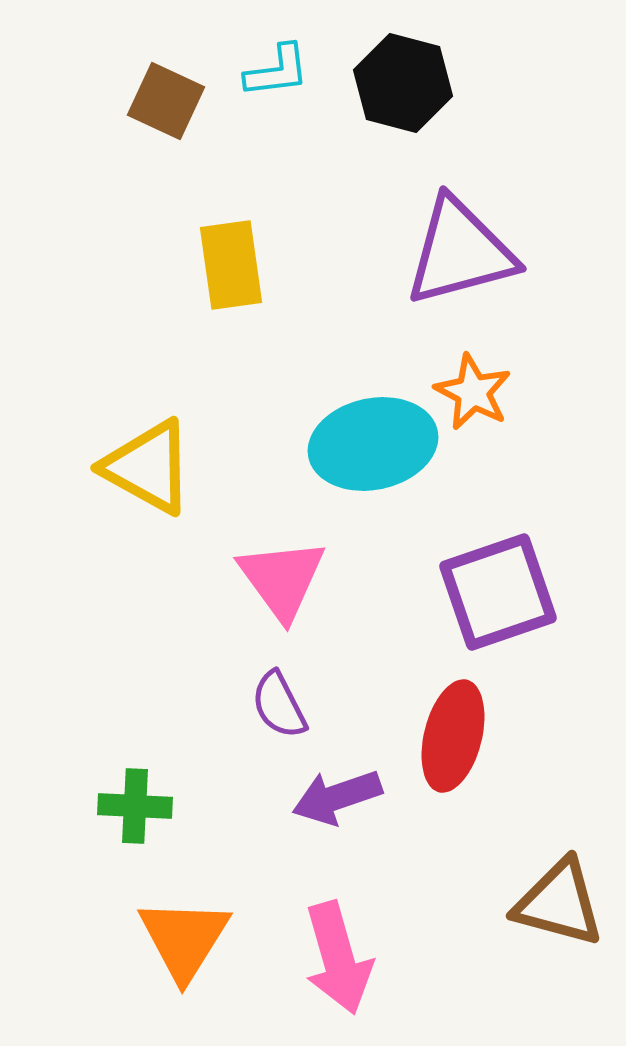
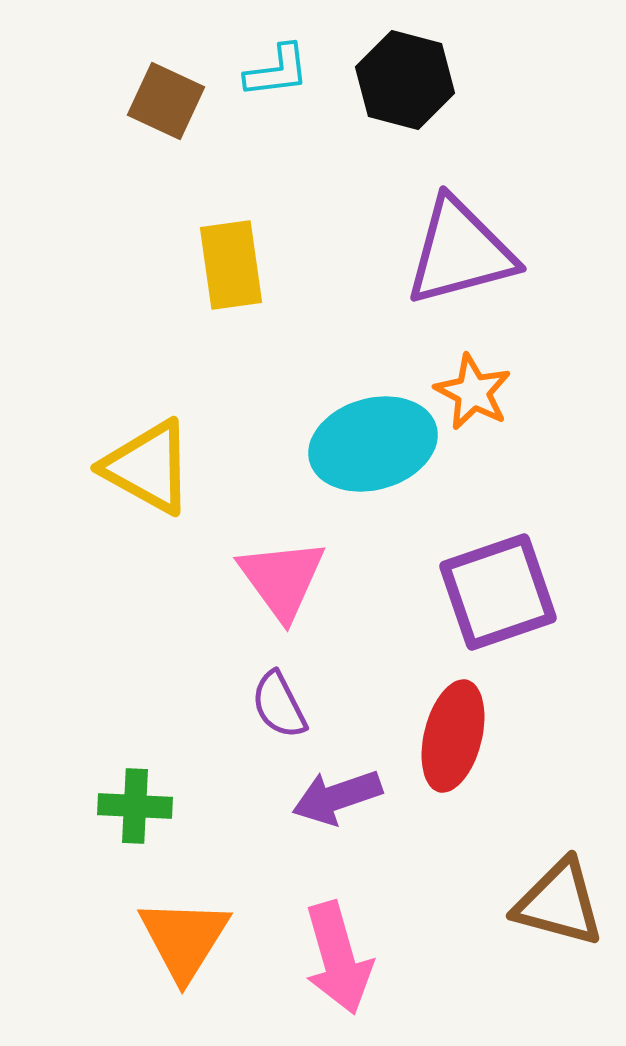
black hexagon: moved 2 px right, 3 px up
cyan ellipse: rotated 4 degrees counterclockwise
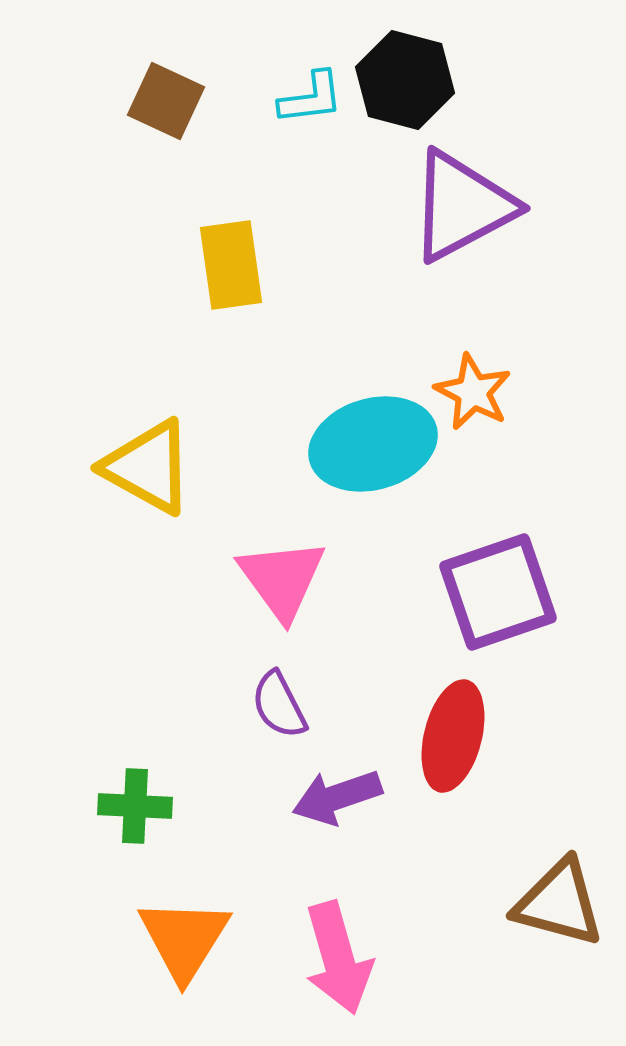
cyan L-shape: moved 34 px right, 27 px down
purple triangle: moved 2 px right, 46 px up; rotated 13 degrees counterclockwise
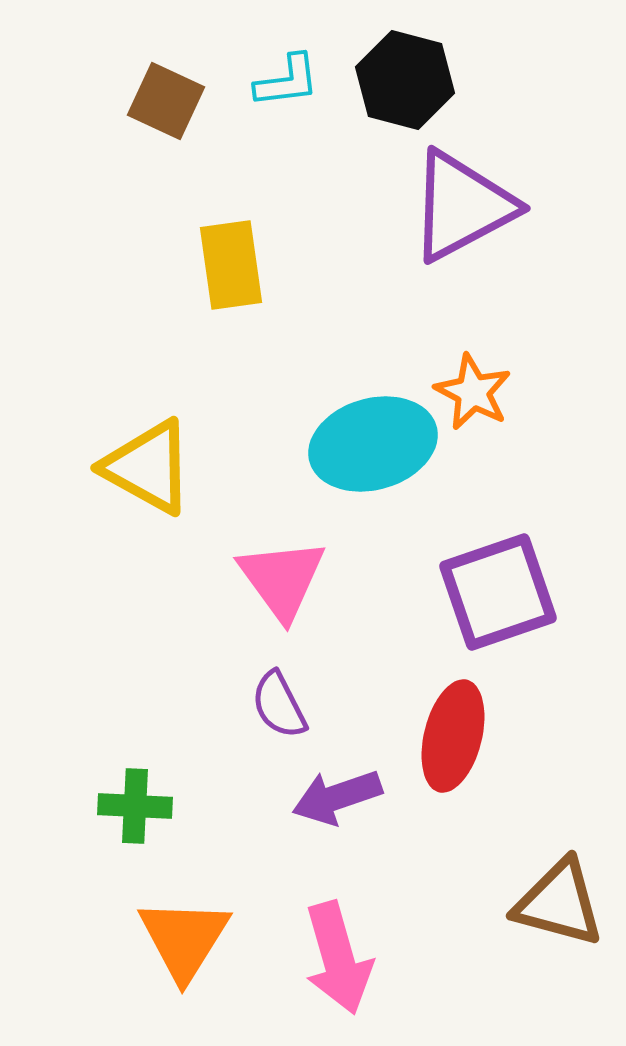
cyan L-shape: moved 24 px left, 17 px up
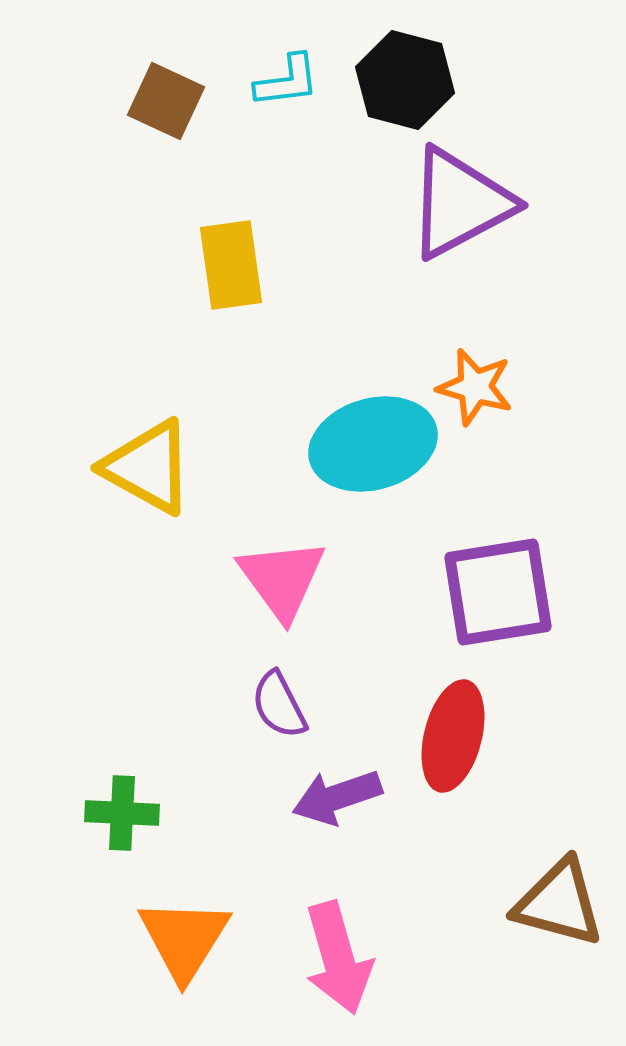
purple triangle: moved 2 px left, 3 px up
orange star: moved 2 px right, 5 px up; rotated 12 degrees counterclockwise
purple square: rotated 10 degrees clockwise
green cross: moved 13 px left, 7 px down
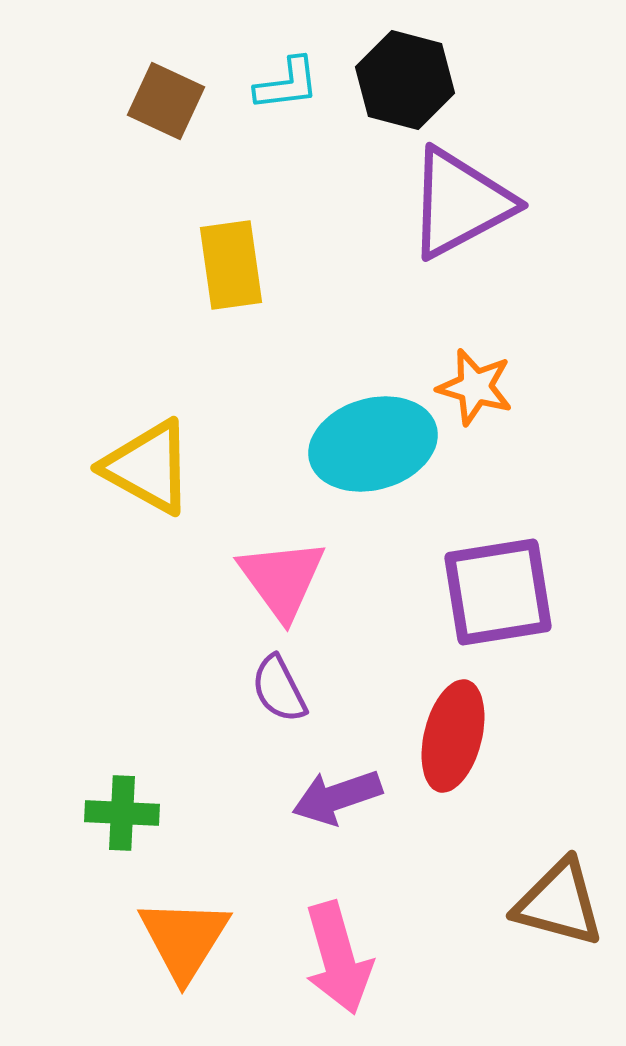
cyan L-shape: moved 3 px down
purple semicircle: moved 16 px up
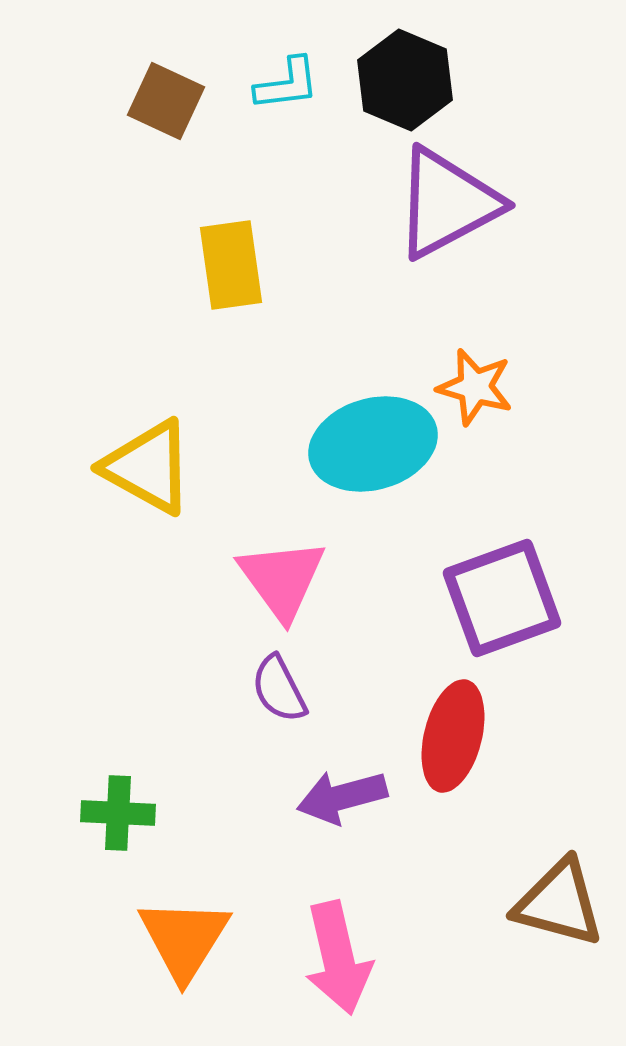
black hexagon: rotated 8 degrees clockwise
purple triangle: moved 13 px left
purple square: moved 4 px right, 6 px down; rotated 11 degrees counterclockwise
purple arrow: moved 5 px right; rotated 4 degrees clockwise
green cross: moved 4 px left
pink arrow: rotated 3 degrees clockwise
